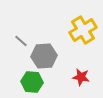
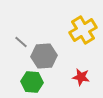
gray line: moved 1 px down
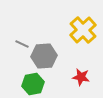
yellow cross: rotated 12 degrees counterclockwise
gray line: moved 1 px right, 2 px down; rotated 16 degrees counterclockwise
green hexagon: moved 1 px right, 2 px down; rotated 15 degrees counterclockwise
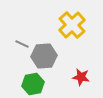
yellow cross: moved 11 px left, 5 px up
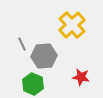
gray line: rotated 40 degrees clockwise
green hexagon: rotated 25 degrees counterclockwise
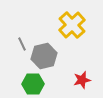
gray hexagon: rotated 10 degrees counterclockwise
red star: moved 1 px right, 3 px down; rotated 24 degrees counterclockwise
green hexagon: rotated 25 degrees counterclockwise
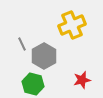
yellow cross: rotated 20 degrees clockwise
gray hexagon: rotated 15 degrees counterclockwise
green hexagon: rotated 15 degrees clockwise
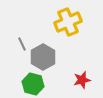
yellow cross: moved 4 px left, 3 px up
gray hexagon: moved 1 px left, 1 px down
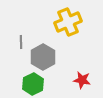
gray line: moved 1 px left, 2 px up; rotated 24 degrees clockwise
red star: rotated 24 degrees clockwise
green hexagon: rotated 20 degrees clockwise
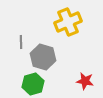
gray hexagon: rotated 15 degrees counterclockwise
red star: moved 3 px right, 1 px down
green hexagon: rotated 10 degrees clockwise
